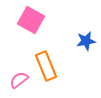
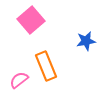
pink square: rotated 20 degrees clockwise
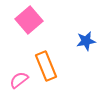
pink square: moved 2 px left
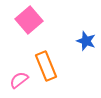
blue star: rotated 30 degrees clockwise
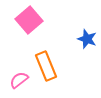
blue star: moved 1 px right, 2 px up
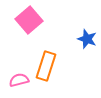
orange rectangle: rotated 40 degrees clockwise
pink semicircle: rotated 24 degrees clockwise
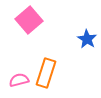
blue star: rotated 12 degrees clockwise
orange rectangle: moved 7 px down
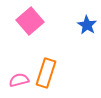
pink square: moved 1 px right, 1 px down
blue star: moved 14 px up
